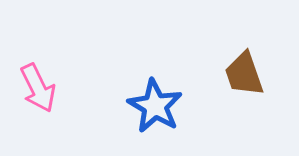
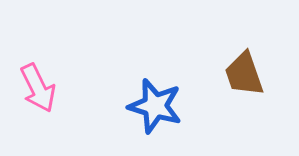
blue star: rotated 14 degrees counterclockwise
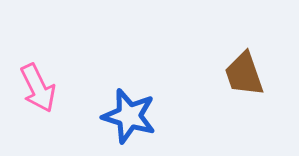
blue star: moved 26 px left, 10 px down
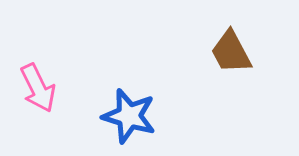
brown trapezoid: moved 13 px left, 22 px up; rotated 9 degrees counterclockwise
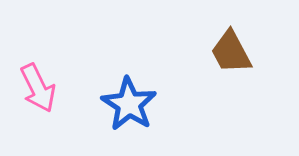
blue star: moved 12 px up; rotated 16 degrees clockwise
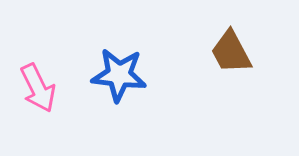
blue star: moved 10 px left, 29 px up; rotated 26 degrees counterclockwise
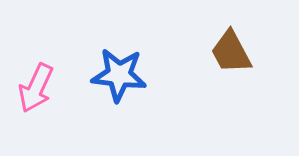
pink arrow: moved 2 px left; rotated 51 degrees clockwise
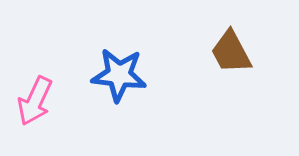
pink arrow: moved 1 px left, 13 px down
